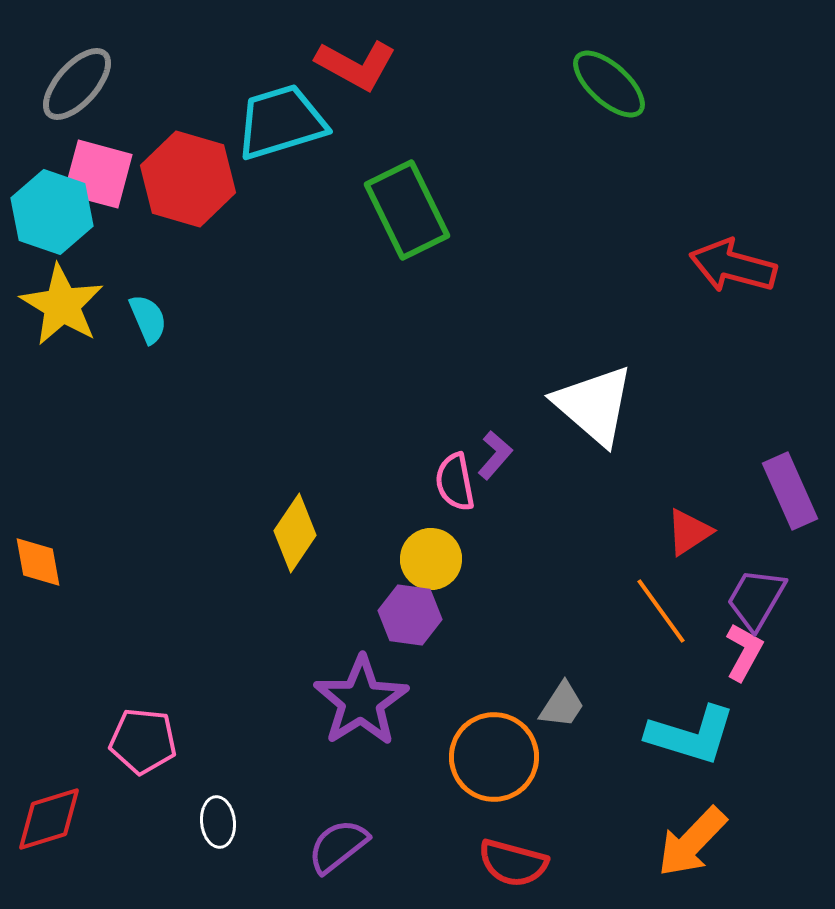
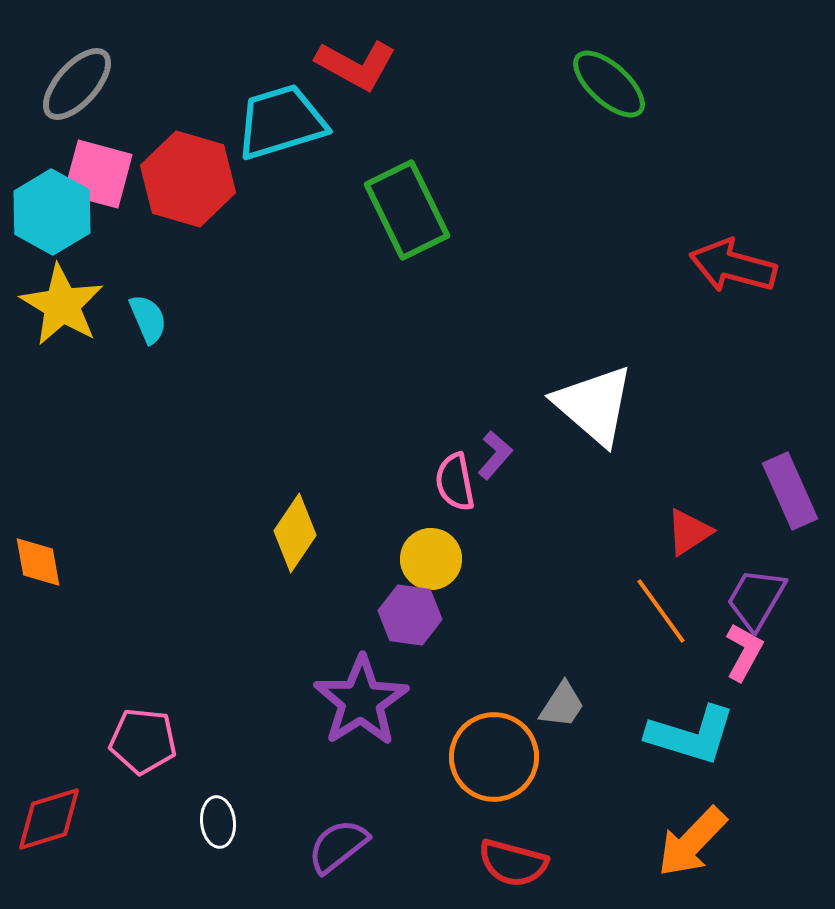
cyan hexagon: rotated 10 degrees clockwise
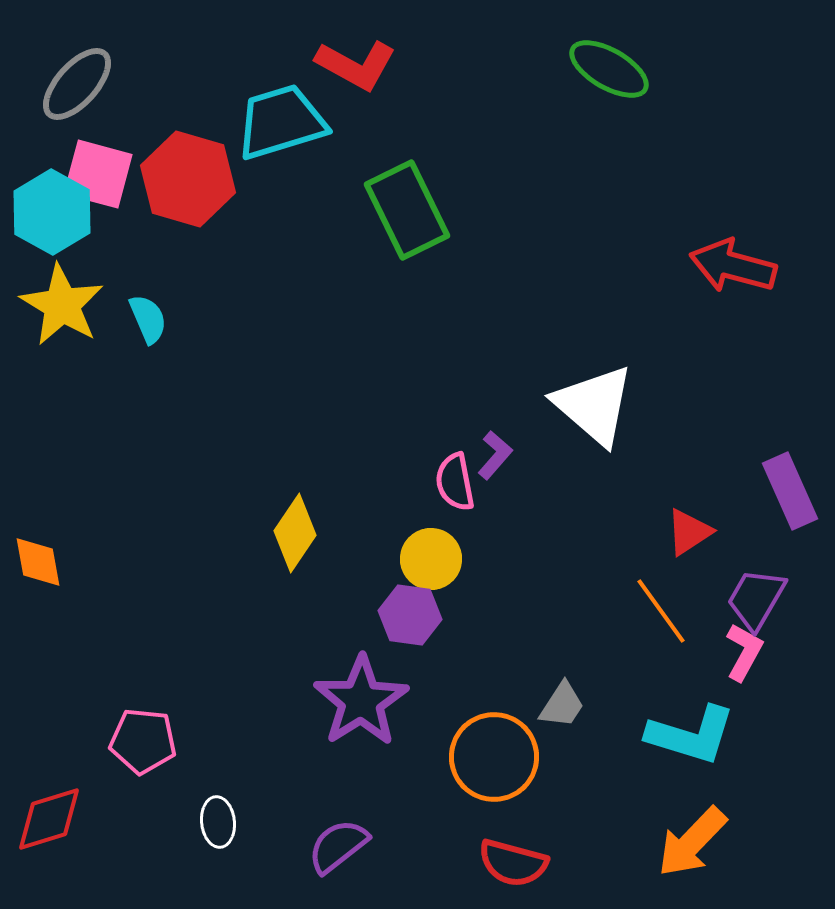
green ellipse: moved 15 px up; rotated 12 degrees counterclockwise
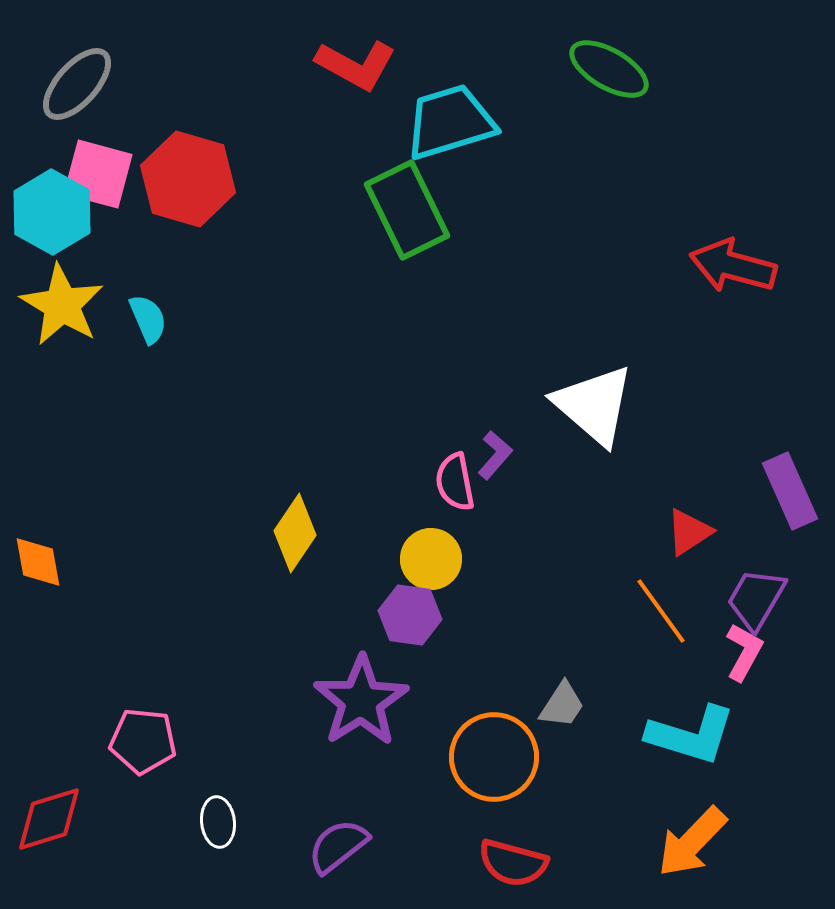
cyan trapezoid: moved 169 px right
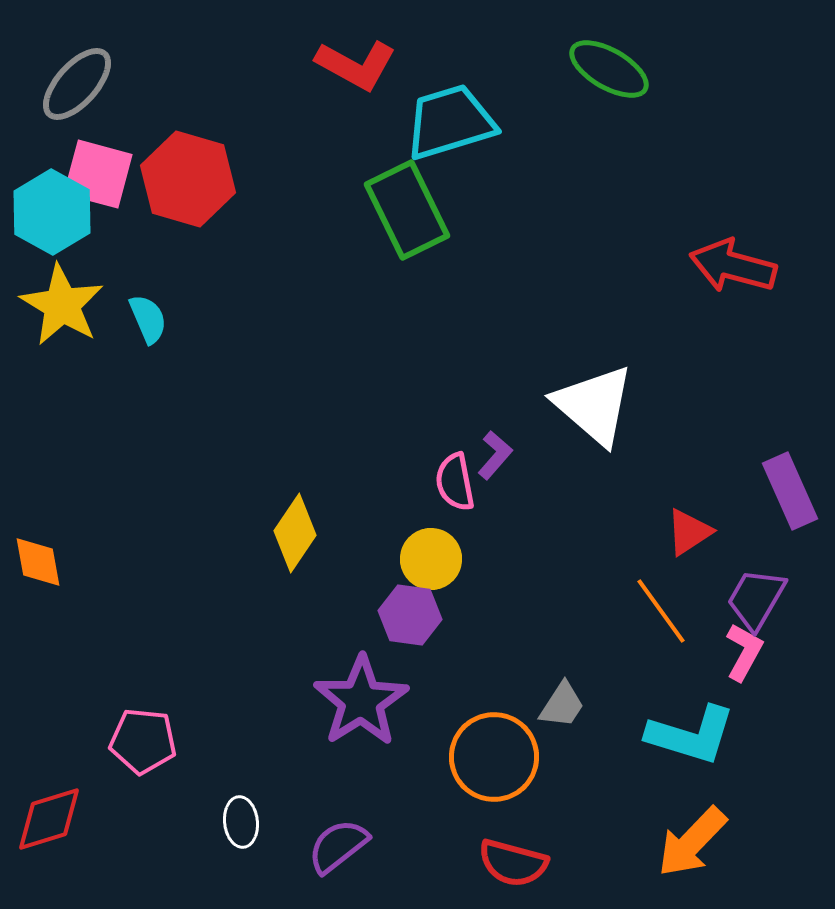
white ellipse: moved 23 px right
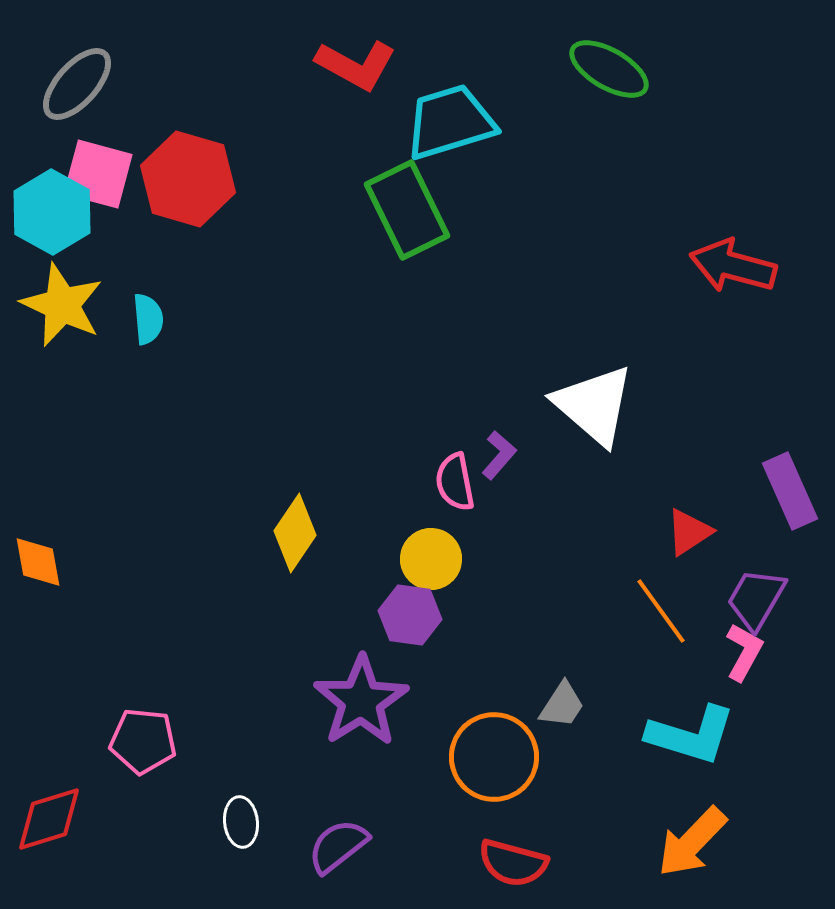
yellow star: rotated 6 degrees counterclockwise
cyan semicircle: rotated 18 degrees clockwise
purple L-shape: moved 4 px right
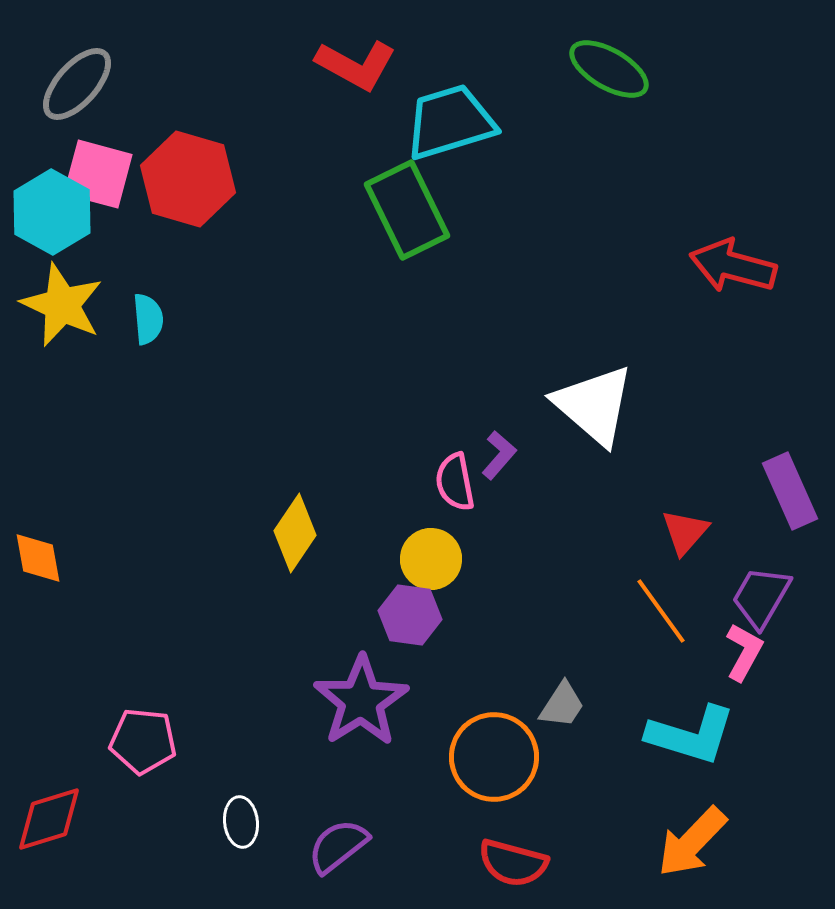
red triangle: moved 4 px left; rotated 16 degrees counterclockwise
orange diamond: moved 4 px up
purple trapezoid: moved 5 px right, 2 px up
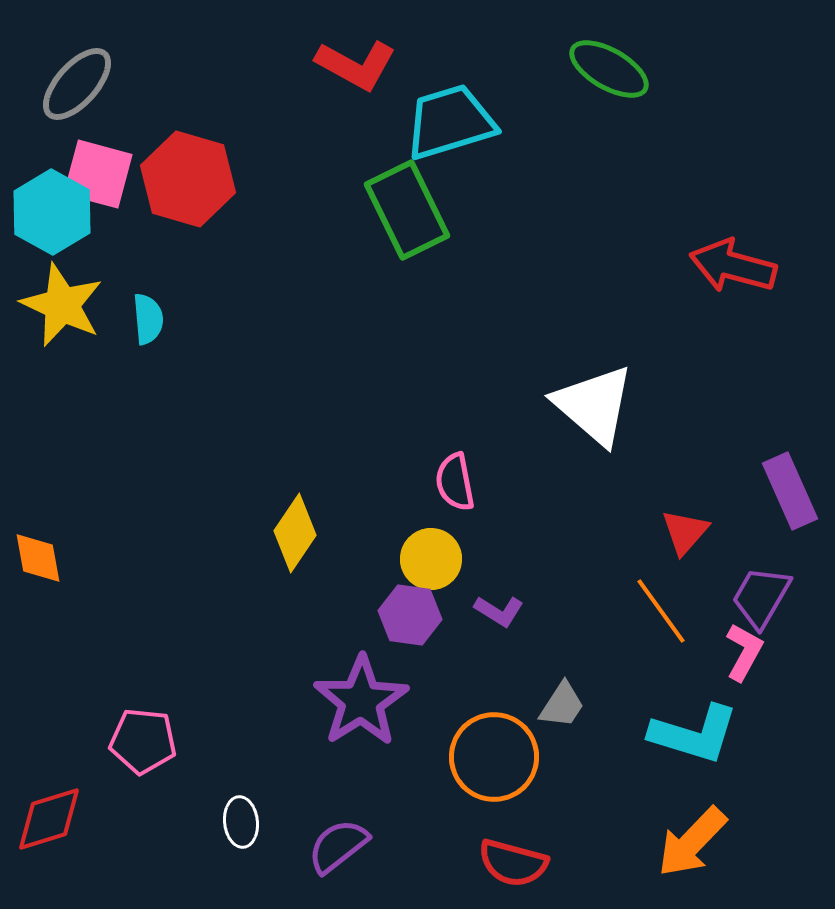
purple L-shape: moved 156 px down; rotated 81 degrees clockwise
cyan L-shape: moved 3 px right, 1 px up
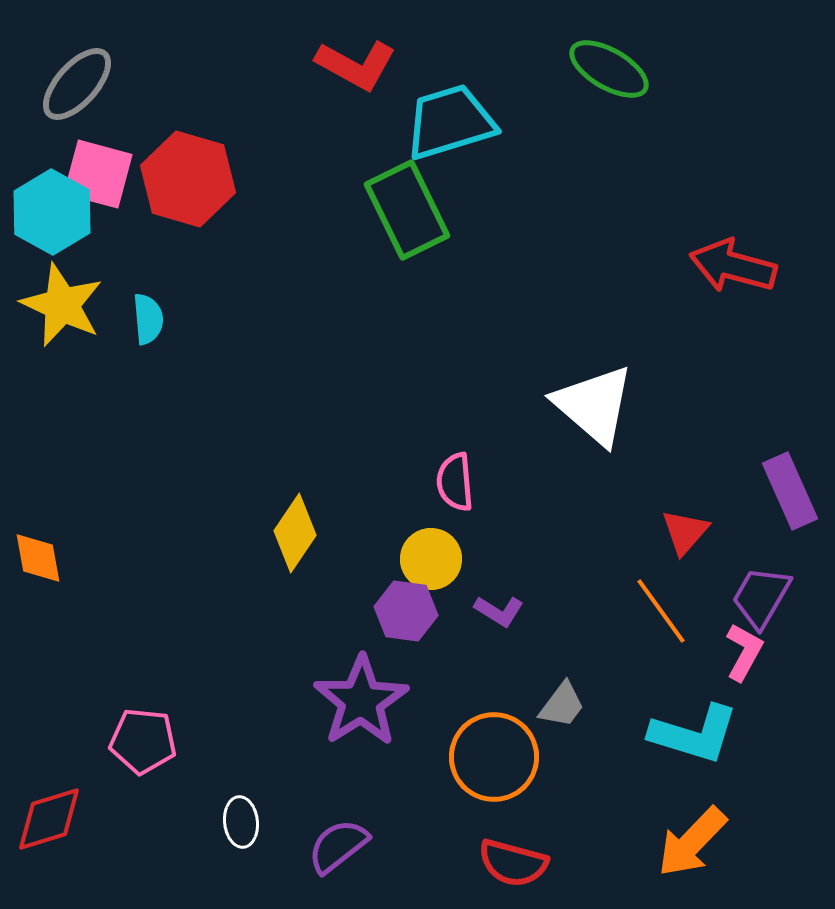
pink semicircle: rotated 6 degrees clockwise
purple hexagon: moved 4 px left, 4 px up
gray trapezoid: rotated 4 degrees clockwise
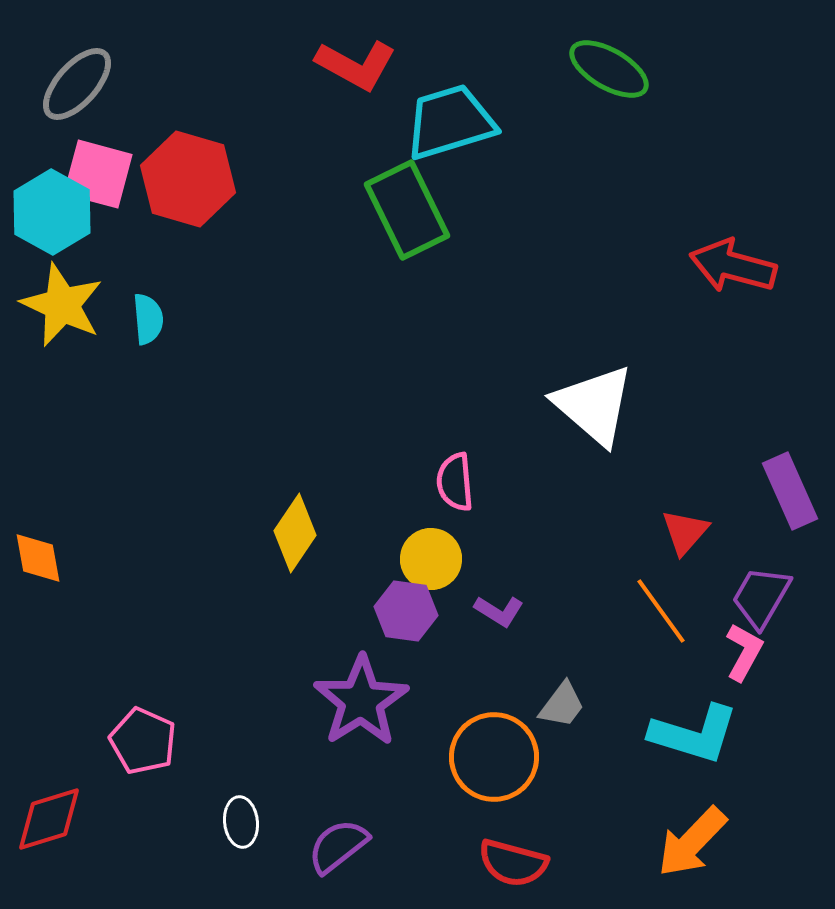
pink pentagon: rotated 18 degrees clockwise
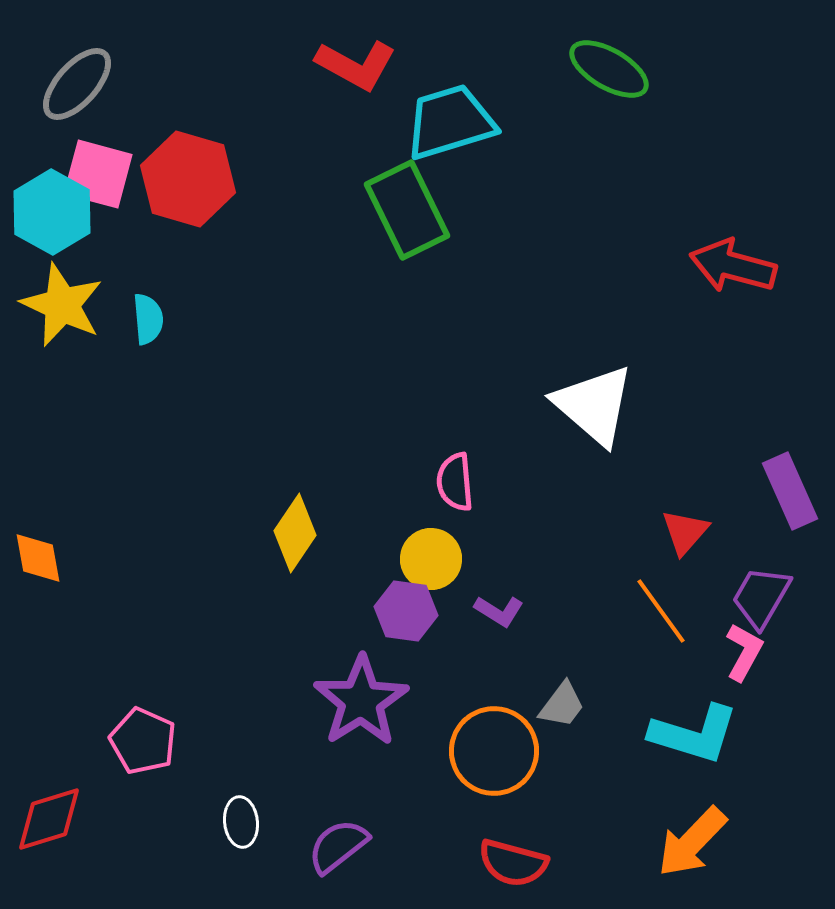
orange circle: moved 6 px up
